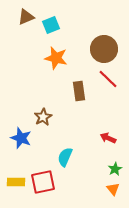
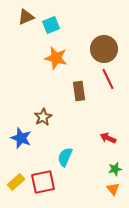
red line: rotated 20 degrees clockwise
green star: rotated 16 degrees clockwise
yellow rectangle: rotated 42 degrees counterclockwise
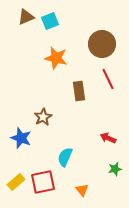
cyan square: moved 1 px left, 4 px up
brown circle: moved 2 px left, 5 px up
orange triangle: moved 31 px left, 1 px down
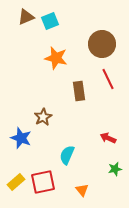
cyan semicircle: moved 2 px right, 2 px up
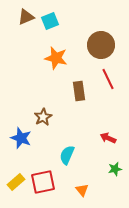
brown circle: moved 1 px left, 1 px down
